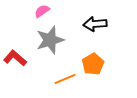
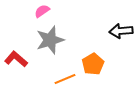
black arrow: moved 26 px right, 7 px down
red L-shape: moved 1 px right, 1 px down
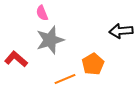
pink semicircle: moved 2 px down; rotated 77 degrees counterclockwise
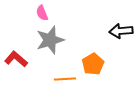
orange line: rotated 20 degrees clockwise
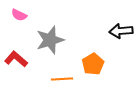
pink semicircle: moved 23 px left, 2 px down; rotated 42 degrees counterclockwise
orange line: moved 3 px left
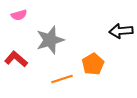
pink semicircle: rotated 42 degrees counterclockwise
orange line: rotated 15 degrees counterclockwise
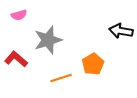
black arrow: rotated 15 degrees clockwise
gray star: moved 2 px left
orange line: moved 1 px left, 1 px up
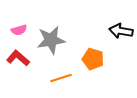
pink semicircle: moved 15 px down
gray star: moved 3 px right; rotated 8 degrees clockwise
red L-shape: moved 2 px right, 1 px up
orange pentagon: moved 5 px up; rotated 25 degrees counterclockwise
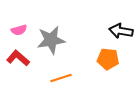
orange pentagon: moved 15 px right; rotated 10 degrees counterclockwise
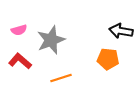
gray star: rotated 12 degrees counterclockwise
red L-shape: moved 2 px right, 3 px down
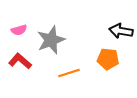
orange line: moved 8 px right, 5 px up
